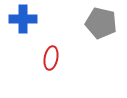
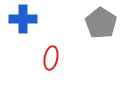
gray pentagon: rotated 20 degrees clockwise
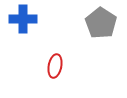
red ellipse: moved 4 px right, 8 px down
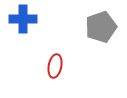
gray pentagon: moved 4 px down; rotated 20 degrees clockwise
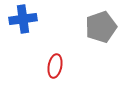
blue cross: rotated 8 degrees counterclockwise
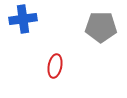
gray pentagon: rotated 20 degrees clockwise
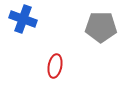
blue cross: rotated 28 degrees clockwise
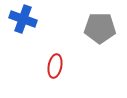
gray pentagon: moved 1 px left, 1 px down
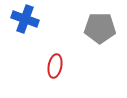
blue cross: moved 2 px right
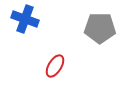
red ellipse: rotated 20 degrees clockwise
